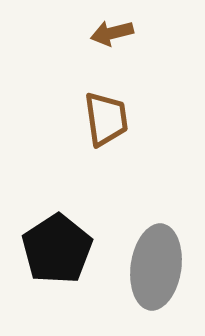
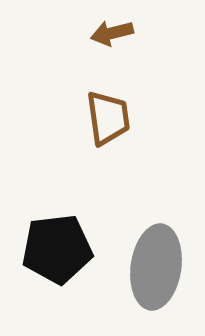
brown trapezoid: moved 2 px right, 1 px up
black pentagon: rotated 26 degrees clockwise
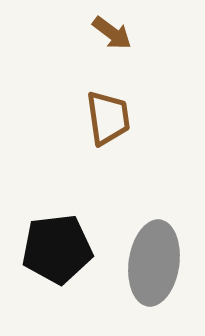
brown arrow: rotated 129 degrees counterclockwise
gray ellipse: moved 2 px left, 4 px up
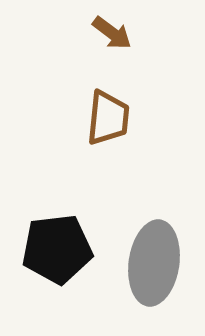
brown trapezoid: rotated 14 degrees clockwise
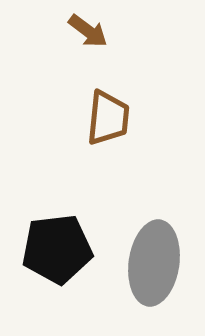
brown arrow: moved 24 px left, 2 px up
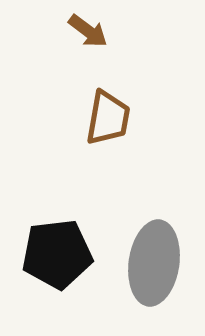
brown trapezoid: rotated 4 degrees clockwise
black pentagon: moved 5 px down
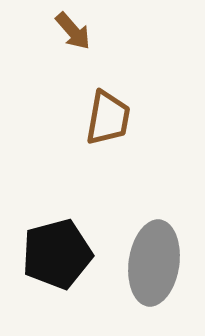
brown arrow: moved 15 px left; rotated 12 degrees clockwise
black pentagon: rotated 8 degrees counterclockwise
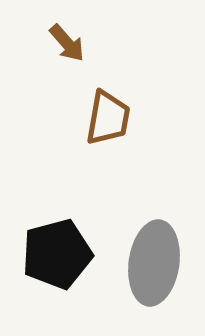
brown arrow: moved 6 px left, 12 px down
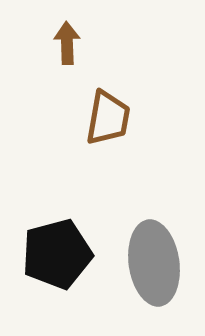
brown arrow: rotated 141 degrees counterclockwise
gray ellipse: rotated 16 degrees counterclockwise
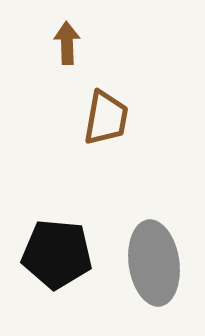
brown trapezoid: moved 2 px left
black pentagon: rotated 20 degrees clockwise
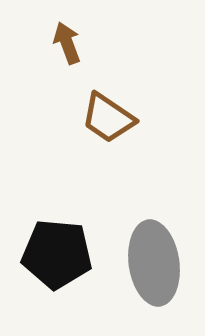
brown arrow: rotated 18 degrees counterclockwise
brown trapezoid: moved 2 px right; rotated 114 degrees clockwise
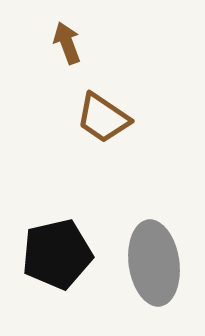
brown trapezoid: moved 5 px left
black pentagon: rotated 18 degrees counterclockwise
